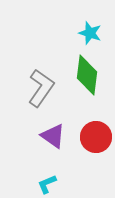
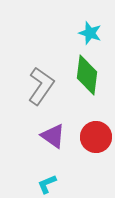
gray L-shape: moved 2 px up
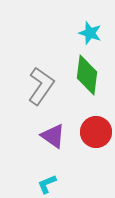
red circle: moved 5 px up
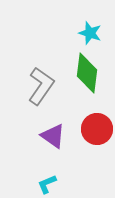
green diamond: moved 2 px up
red circle: moved 1 px right, 3 px up
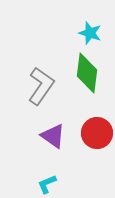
red circle: moved 4 px down
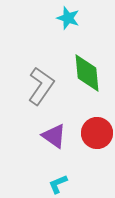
cyan star: moved 22 px left, 15 px up
green diamond: rotated 12 degrees counterclockwise
purple triangle: moved 1 px right
cyan L-shape: moved 11 px right
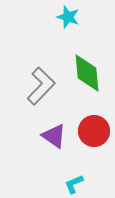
cyan star: moved 1 px up
gray L-shape: rotated 9 degrees clockwise
red circle: moved 3 px left, 2 px up
cyan L-shape: moved 16 px right
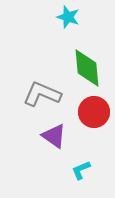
green diamond: moved 5 px up
gray L-shape: moved 1 px right, 8 px down; rotated 111 degrees counterclockwise
red circle: moved 19 px up
cyan L-shape: moved 7 px right, 14 px up
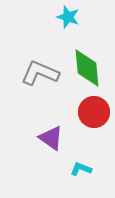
gray L-shape: moved 2 px left, 21 px up
purple triangle: moved 3 px left, 2 px down
cyan L-shape: moved 1 px up; rotated 45 degrees clockwise
